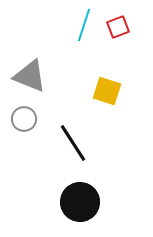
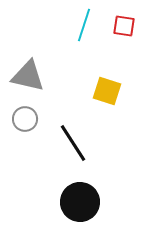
red square: moved 6 px right, 1 px up; rotated 30 degrees clockwise
gray triangle: moved 2 px left; rotated 9 degrees counterclockwise
gray circle: moved 1 px right
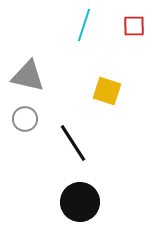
red square: moved 10 px right; rotated 10 degrees counterclockwise
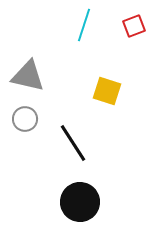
red square: rotated 20 degrees counterclockwise
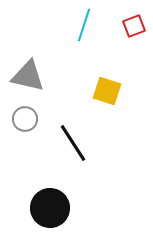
black circle: moved 30 px left, 6 px down
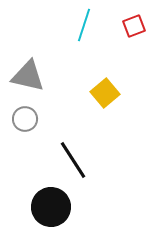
yellow square: moved 2 px left, 2 px down; rotated 32 degrees clockwise
black line: moved 17 px down
black circle: moved 1 px right, 1 px up
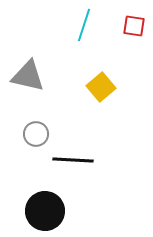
red square: rotated 30 degrees clockwise
yellow square: moved 4 px left, 6 px up
gray circle: moved 11 px right, 15 px down
black line: rotated 54 degrees counterclockwise
black circle: moved 6 px left, 4 px down
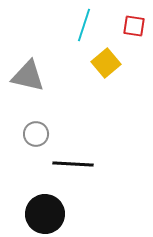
yellow square: moved 5 px right, 24 px up
black line: moved 4 px down
black circle: moved 3 px down
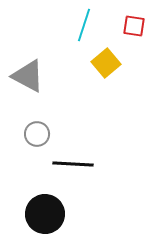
gray triangle: rotated 15 degrees clockwise
gray circle: moved 1 px right
